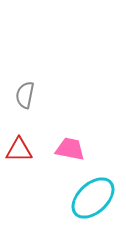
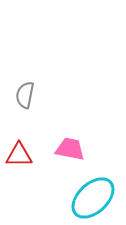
red triangle: moved 5 px down
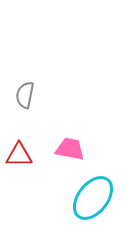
cyan ellipse: rotated 9 degrees counterclockwise
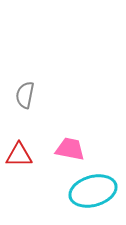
cyan ellipse: moved 7 px up; rotated 36 degrees clockwise
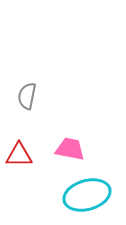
gray semicircle: moved 2 px right, 1 px down
cyan ellipse: moved 6 px left, 4 px down
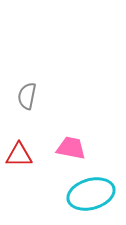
pink trapezoid: moved 1 px right, 1 px up
cyan ellipse: moved 4 px right, 1 px up
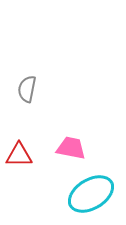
gray semicircle: moved 7 px up
cyan ellipse: rotated 15 degrees counterclockwise
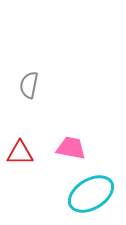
gray semicircle: moved 2 px right, 4 px up
red triangle: moved 1 px right, 2 px up
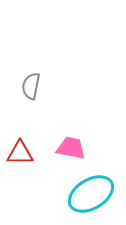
gray semicircle: moved 2 px right, 1 px down
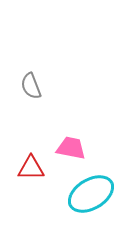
gray semicircle: rotated 32 degrees counterclockwise
red triangle: moved 11 px right, 15 px down
